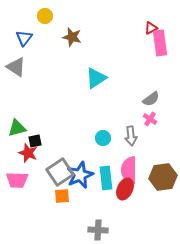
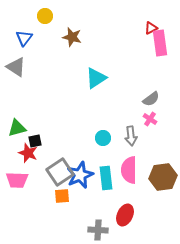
red ellipse: moved 26 px down
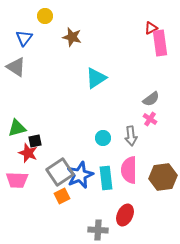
orange square: rotated 21 degrees counterclockwise
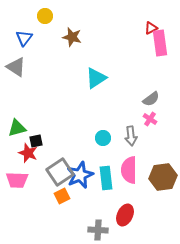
black square: moved 1 px right
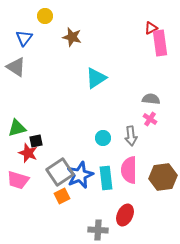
gray semicircle: rotated 138 degrees counterclockwise
pink trapezoid: moved 1 px right; rotated 15 degrees clockwise
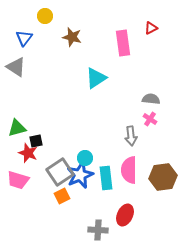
pink rectangle: moved 37 px left
cyan circle: moved 18 px left, 20 px down
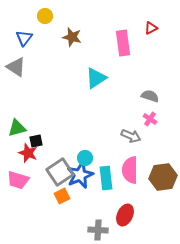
gray semicircle: moved 1 px left, 3 px up; rotated 12 degrees clockwise
gray arrow: rotated 60 degrees counterclockwise
pink semicircle: moved 1 px right
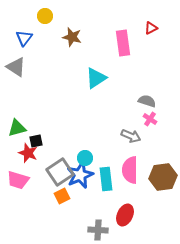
gray semicircle: moved 3 px left, 5 px down
cyan rectangle: moved 1 px down
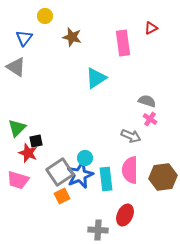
green triangle: rotated 30 degrees counterclockwise
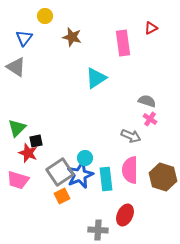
brown hexagon: rotated 24 degrees clockwise
